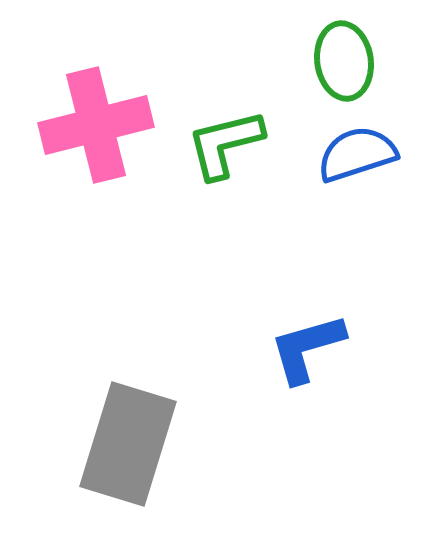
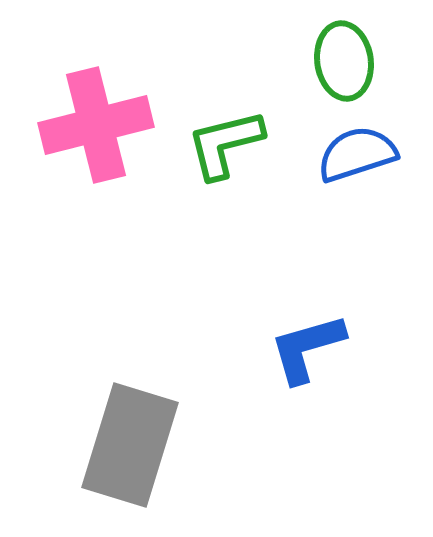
gray rectangle: moved 2 px right, 1 px down
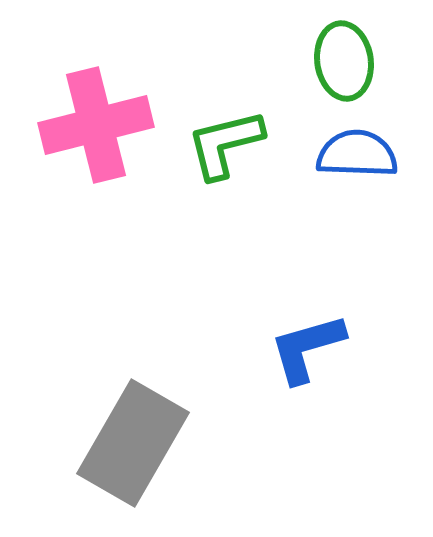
blue semicircle: rotated 20 degrees clockwise
gray rectangle: moved 3 px right, 2 px up; rotated 13 degrees clockwise
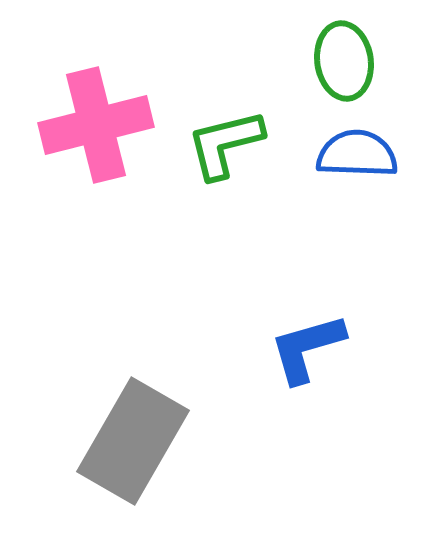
gray rectangle: moved 2 px up
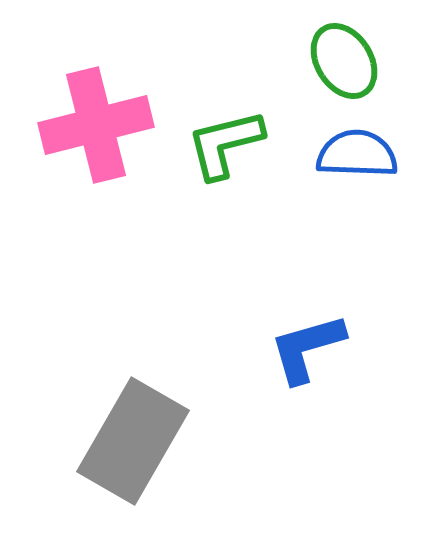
green ellipse: rotated 24 degrees counterclockwise
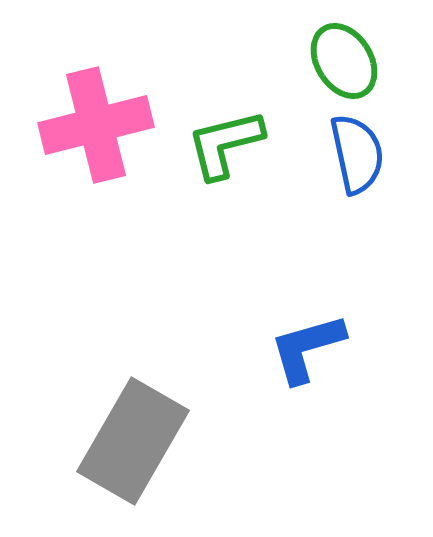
blue semicircle: rotated 76 degrees clockwise
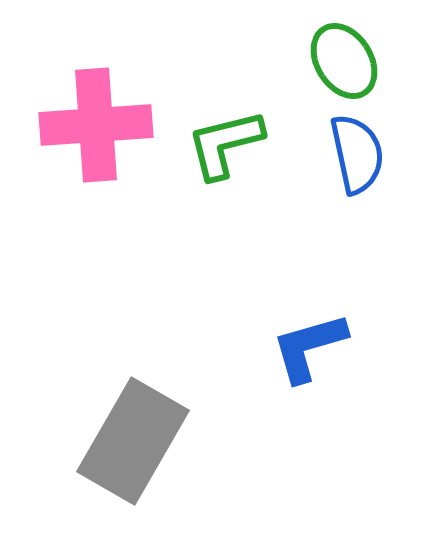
pink cross: rotated 10 degrees clockwise
blue L-shape: moved 2 px right, 1 px up
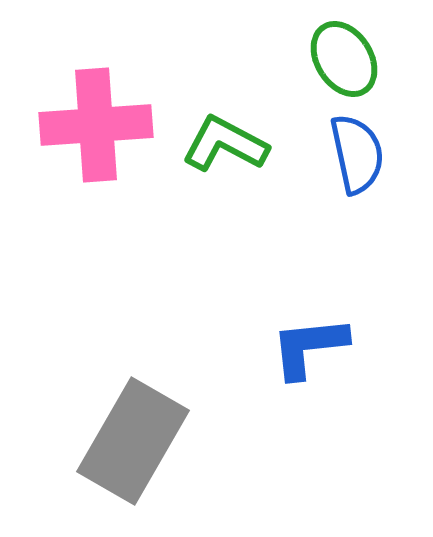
green ellipse: moved 2 px up
green L-shape: rotated 42 degrees clockwise
blue L-shape: rotated 10 degrees clockwise
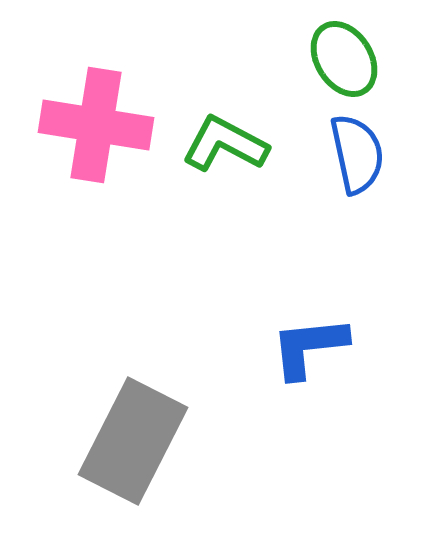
pink cross: rotated 13 degrees clockwise
gray rectangle: rotated 3 degrees counterclockwise
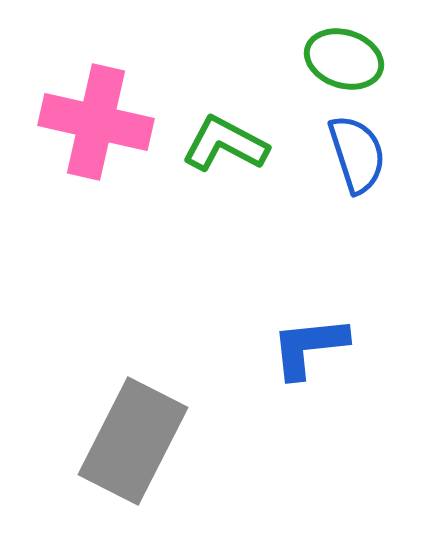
green ellipse: rotated 40 degrees counterclockwise
pink cross: moved 3 px up; rotated 4 degrees clockwise
blue semicircle: rotated 6 degrees counterclockwise
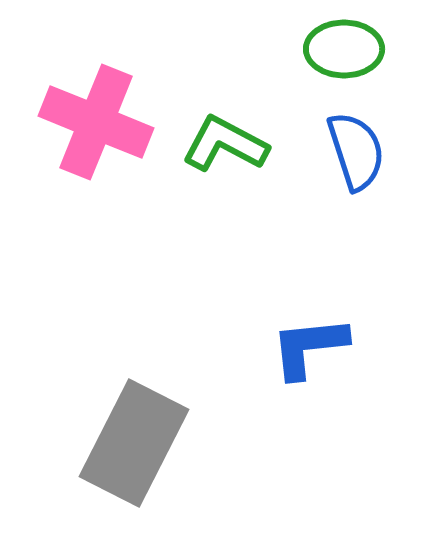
green ellipse: moved 10 px up; rotated 18 degrees counterclockwise
pink cross: rotated 9 degrees clockwise
blue semicircle: moved 1 px left, 3 px up
gray rectangle: moved 1 px right, 2 px down
